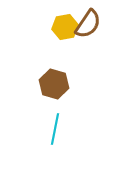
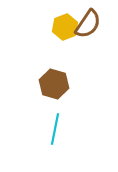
yellow hexagon: rotated 10 degrees counterclockwise
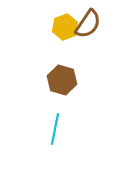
brown hexagon: moved 8 px right, 4 px up
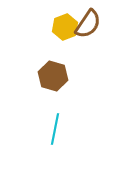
brown hexagon: moved 9 px left, 4 px up
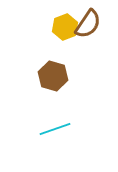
cyan line: rotated 60 degrees clockwise
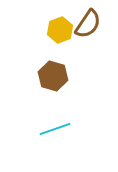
yellow hexagon: moved 5 px left, 3 px down
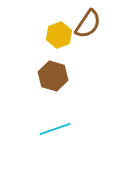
yellow hexagon: moved 1 px left, 5 px down
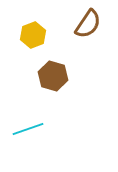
yellow hexagon: moved 26 px left
cyan line: moved 27 px left
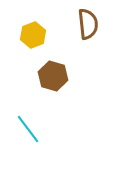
brown semicircle: rotated 40 degrees counterclockwise
cyan line: rotated 72 degrees clockwise
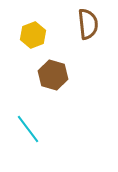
brown hexagon: moved 1 px up
